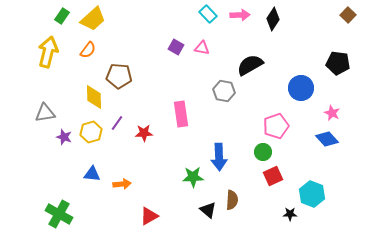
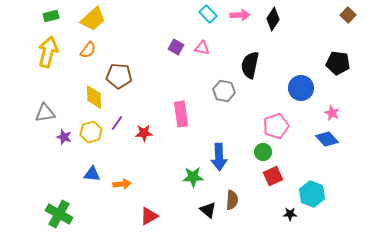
green rectangle: moved 11 px left; rotated 42 degrees clockwise
black semicircle: rotated 48 degrees counterclockwise
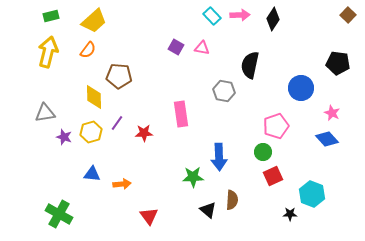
cyan rectangle: moved 4 px right, 2 px down
yellow trapezoid: moved 1 px right, 2 px down
red triangle: rotated 36 degrees counterclockwise
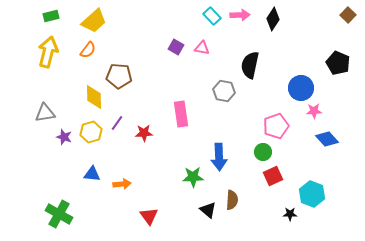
black pentagon: rotated 15 degrees clockwise
pink star: moved 18 px left, 2 px up; rotated 28 degrees counterclockwise
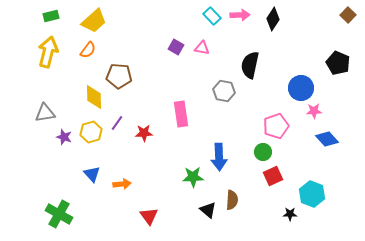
blue triangle: rotated 42 degrees clockwise
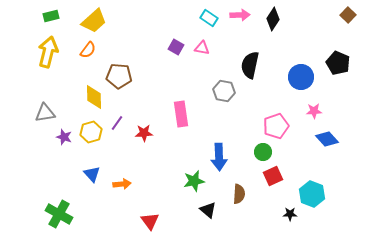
cyan rectangle: moved 3 px left, 2 px down; rotated 12 degrees counterclockwise
blue circle: moved 11 px up
green star: moved 1 px right, 4 px down; rotated 10 degrees counterclockwise
brown semicircle: moved 7 px right, 6 px up
red triangle: moved 1 px right, 5 px down
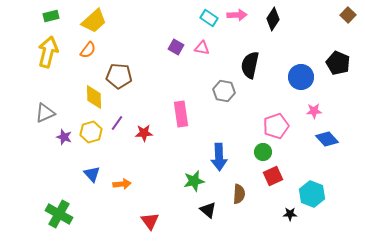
pink arrow: moved 3 px left
gray triangle: rotated 15 degrees counterclockwise
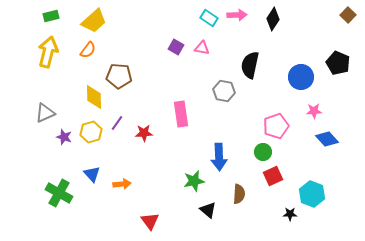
green cross: moved 21 px up
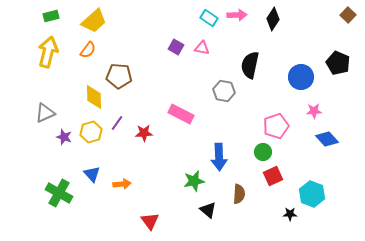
pink rectangle: rotated 55 degrees counterclockwise
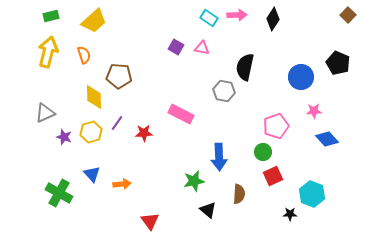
orange semicircle: moved 4 px left, 5 px down; rotated 54 degrees counterclockwise
black semicircle: moved 5 px left, 2 px down
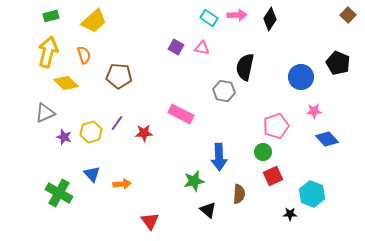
black diamond: moved 3 px left
yellow diamond: moved 28 px left, 14 px up; rotated 45 degrees counterclockwise
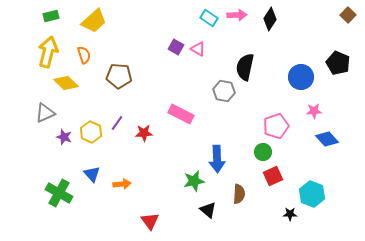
pink triangle: moved 4 px left, 1 px down; rotated 21 degrees clockwise
yellow hexagon: rotated 20 degrees counterclockwise
blue arrow: moved 2 px left, 2 px down
